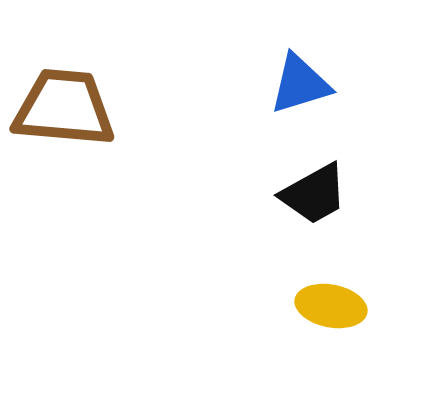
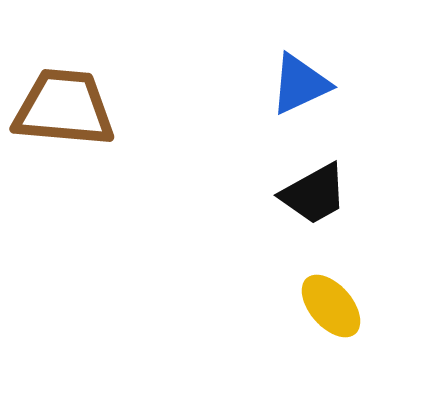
blue triangle: rotated 8 degrees counterclockwise
yellow ellipse: rotated 38 degrees clockwise
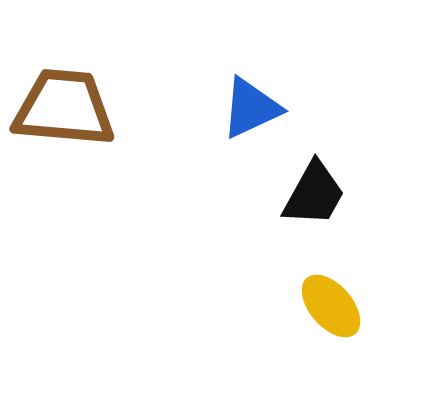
blue triangle: moved 49 px left, 24 px down
black trapezoid: rotated 32 degrees counterclockwise
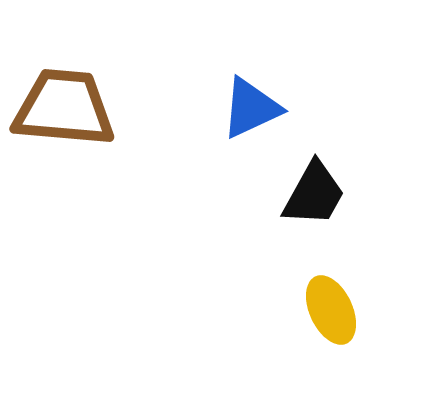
yellow ellipse: moved 4 px down; rotated 16 degrees clockwise
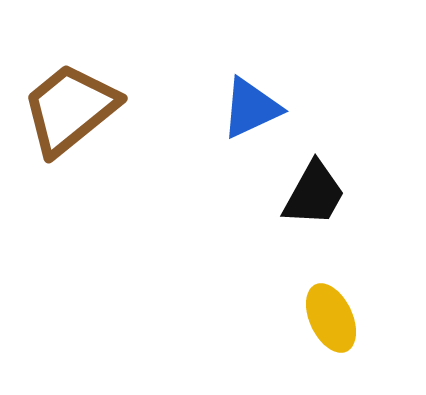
brown trapezoid: moved 6 px right, 1 px down; rotated 44 degrees counterclockwise
yellow ellipse: moved 8 px down
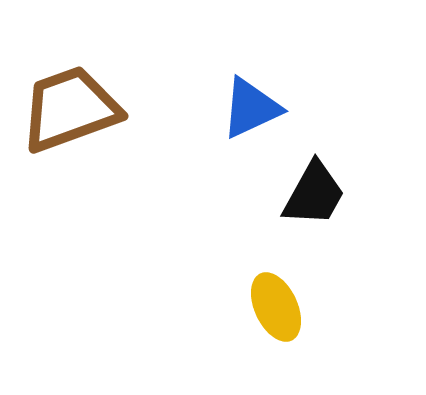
brown trapezoid: rotated 19 degrees clockwise
yellow ellipse: moved 55 px left, 11 px up
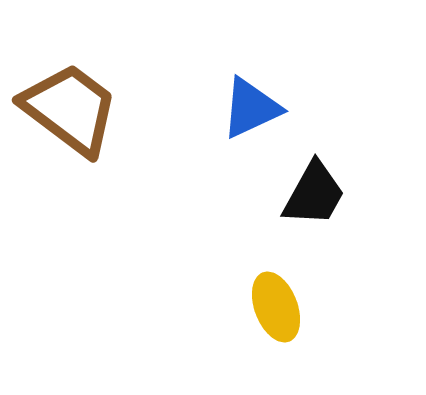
brown trapezoid: rotated 57 degrees clockwise
yellow ellipse: rotated 4 degrees clockwise
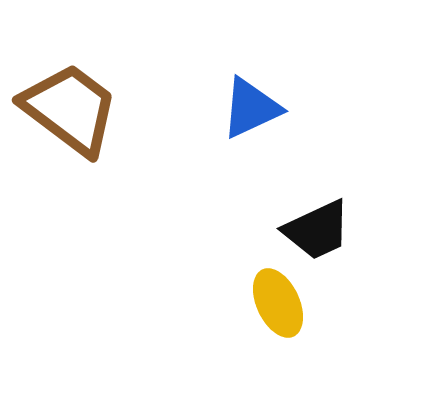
black trapezoid: moved 3 px right, 36 px down; rotated 36 degrees clockwise
yellow ellipse: moved 2 px right, 4 px up; rotated 4 degrees counterclockwise
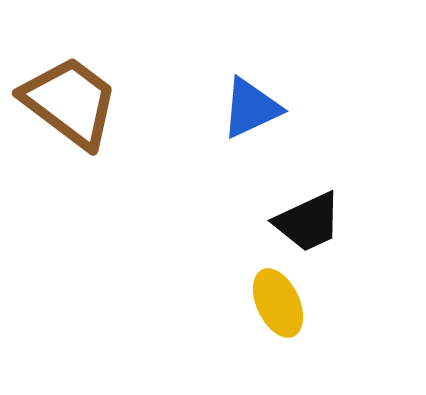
brown trapezoid: moved 7 px up
black trapezoid: moved 9 px left, 8 px up
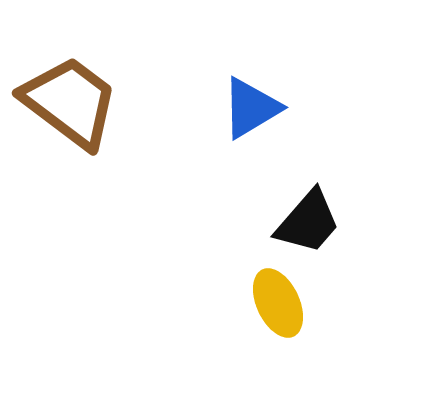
blue triangle: rotated 6 degrees counterclockwise
black trapezoid: rotated 24 degrees counterclockwise
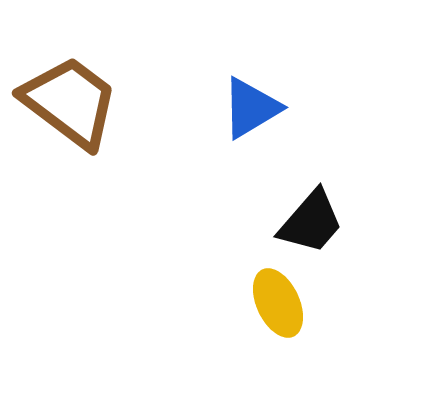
black trapezoid: moved 3 px right
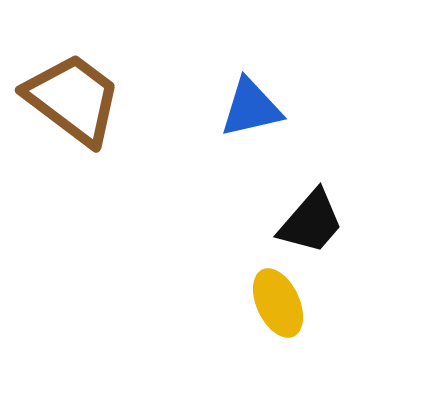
brown trapezoid: moved 3 px right, 3 px up
blue triangle: rotated 18 degrees clockwise
